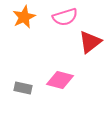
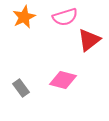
red triangle: moved 1 px left, 2 px up
pink diamond: moved 3 px right
gray rectangle: moved 2 px left; rotated 42 degrees clockwise
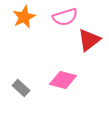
gray rectangle: rotated 12 degrees counterclockwise
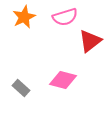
red triangle: moved 1 px right, 1 px down
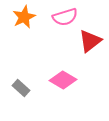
pink diamond: rotated 16 degrees clockwise
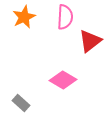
pink semicircle: rotated 70 degrees counterclockwise
gray rectangle: moved 15 px down
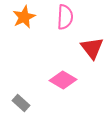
red triangle: moved 2 px right, 7 px down; rotated 30 degrees counterclockwise
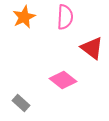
red triangle: rotated 15 degrees counterclockwise
pink diamond: rotated 8 degrees clockwise
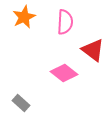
pink semicircle: moved 5 px down
red triangle: moved 1 px right, 2 px down
pink diamond: moved 1 px right, 7 px up
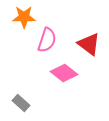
orange star: rotated 25 degrees clockwise
pink semicircle: moved 18 px left, 18 px down; rotated 15 degrees clockwise
red triangle: moved 4 px left, 6 px up
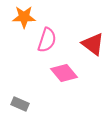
red triangle: moved 4 px right
pink diamond: rotated 12 degrees clockwise
gray rectangle: moved 1 px left, 1 px down; rotated 18 degrees counterclockwise
